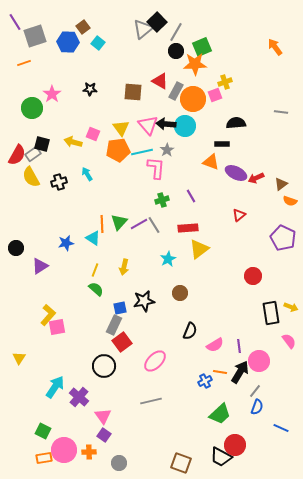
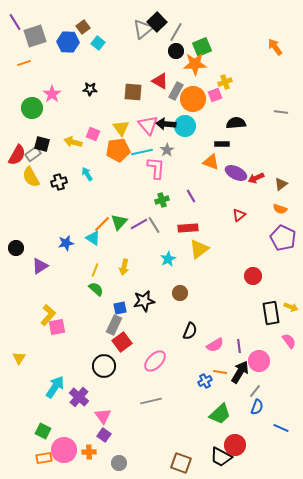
orange semicircle at (290, 201): moved 10 px left, 8 px down
orange line at (102, 224): rotated 48 degrees clockwise
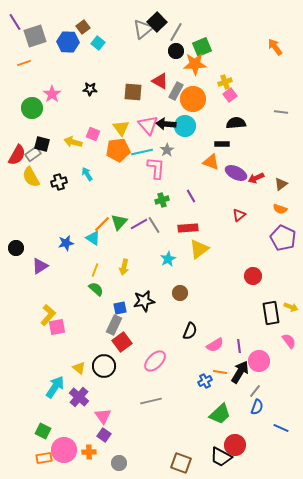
pink square at (215, 95): moved 15 px right; rotated 16 degrees counterclockwise
yellow triangle at (19, 358): moved 60 px right, 10 px down; rotated 24 degrees counterclockwise
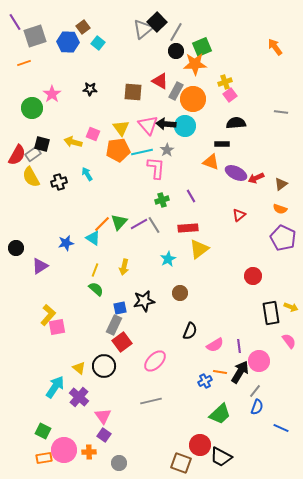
red circle at (235, 445): moved 35 px left
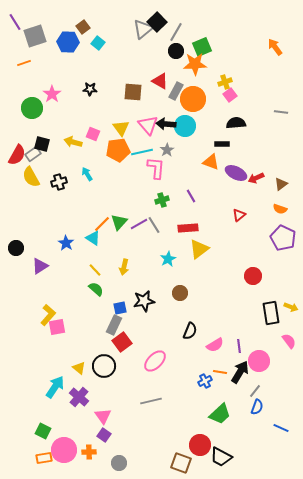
blue star at (66, 243): rotated 28 degrees counterclockwise
yellow line at (95, 270): rotated 64 degrees counterclockwise
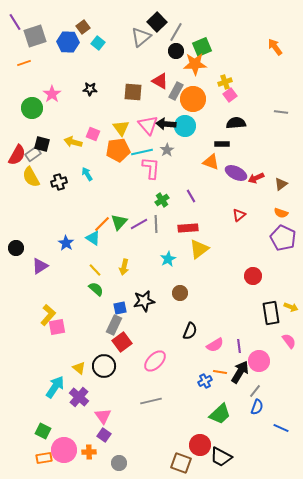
gray triangle at (143, 29): moved 2 px left, 8 px down
pink L-shape at (156, 168): moved 5 px left
green cross at (162, 200): rotated 16 degrees counterclockwise
orange semicircle at (280, 209): moved 1 px right, 4 px down
gray line at (154, 225): moved 2 px right, 1 px up; rotated 30 degrees clockwise
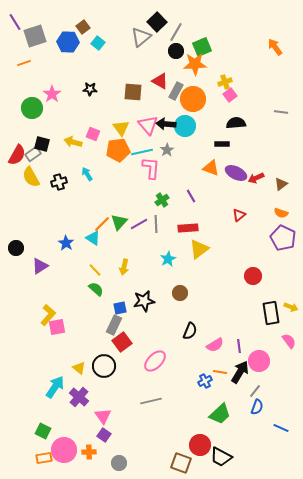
orange triangle at (211, 162): moved 6 px down
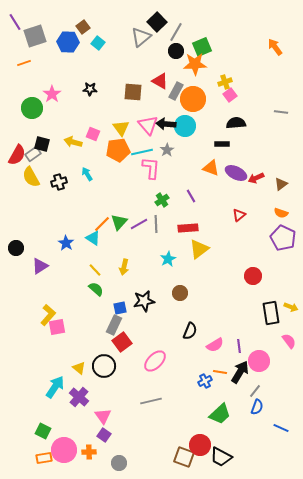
brown square at (181, 463): moved 3 px right, 6 px up
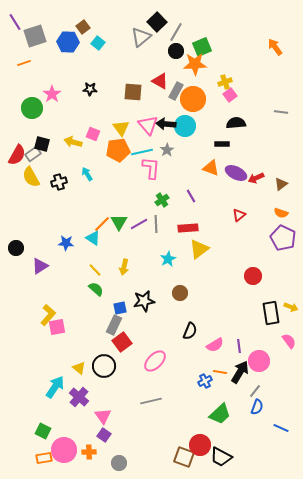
green triangle at (119, 222): rotated 12 degrees counterclockwise
blue star at (66, 243): rotated 28 degrees counterclockwise
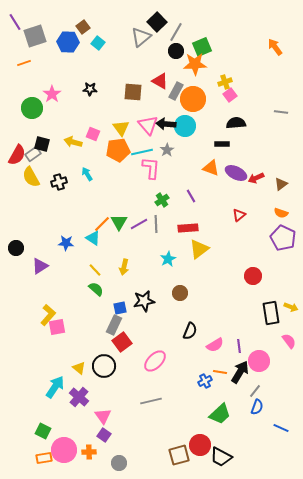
brown square at (184, 457): moved 5 px left, 2 px up; rotated 35 degrees counterclockwise
